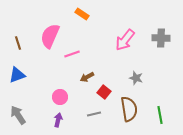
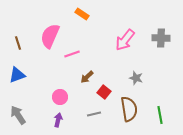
brown arrow: rotated 16 degrees counterclockwise
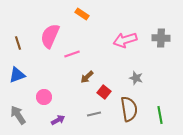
pink arrow: rotated 35 degrees clockwise
pink circle: moved 16 px left
purple arrow: rotated 48 degrees clockwise
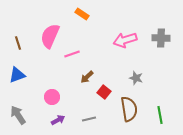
pink circle: moved 8 px right
gray line: moved 5 px left, 5 px down
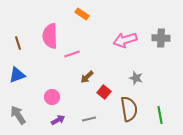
pink semicircle: rotated 25 degrees counterclockwise
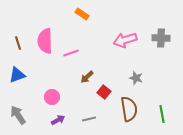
pink semicircle: moved 5 px left, 5 px down
pink line: moved 1 px left, 1 px up
green line: moved 2 px right, 1 px up
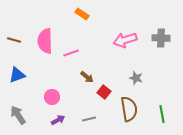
brown line: moved 4 px left, 3 px up; rotated 56 degrees counterclockwise
brown arrow: rotated 96 degrees counterclockwise
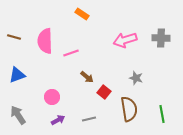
brown line: moved 3 px up
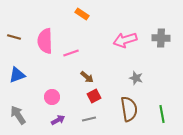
red square: moved 10 px left, 4 px down; rotated 24 degrees clockwise
